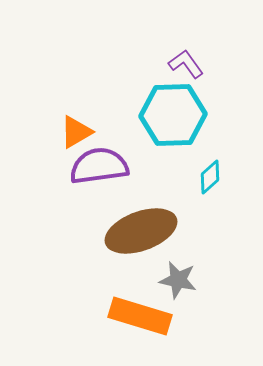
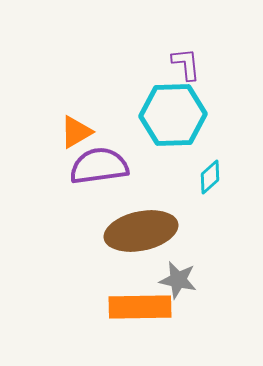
purple L-shape: rotated 30 degrees clockwise
brown ellipse: rotated 8 degrees clockwise
orange rectangle: moved 9 px up; rotated 18 degrees counterclockwise
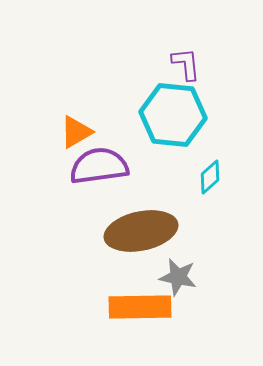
cyan hexagon: rotated 8 degrees clockwise
gray star: moved 3 px up
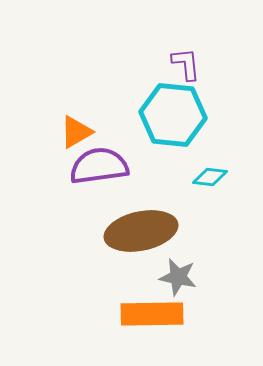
cyan diamond: rotated 48 degrees clockwise
orange rectangle: moved 12 px right, 7 px down
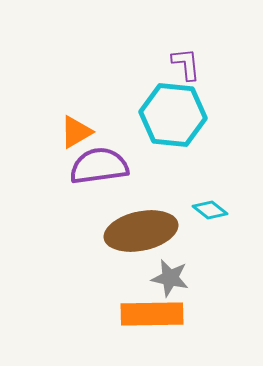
cyan diamond: moved 33 px down; rotated 32 degrees clockwise
gray star: moved 8 px left, 1 px down
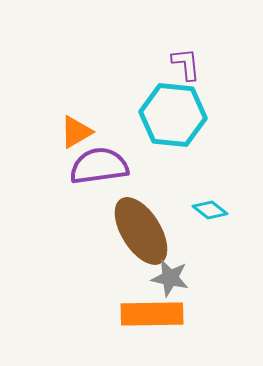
brown ellipse: rotated 70 degrees clockwise
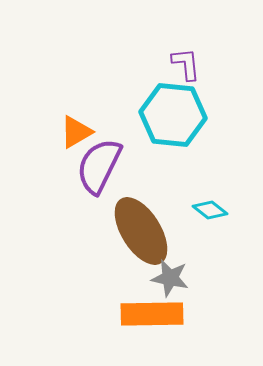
purple semicircle: rotated 56 degrees counterclockwise
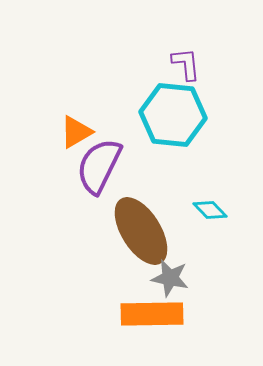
cyan diamond: rotated 8 degrees clockwise
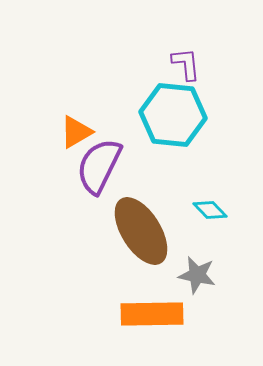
gray star: moved 27 px right, 3 px up
